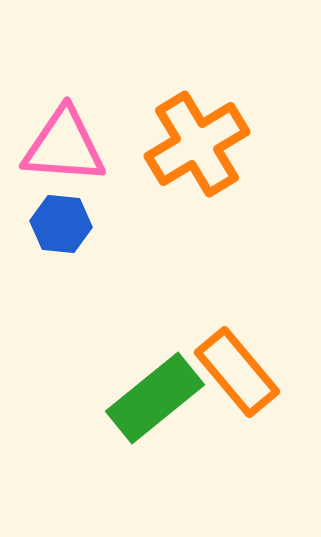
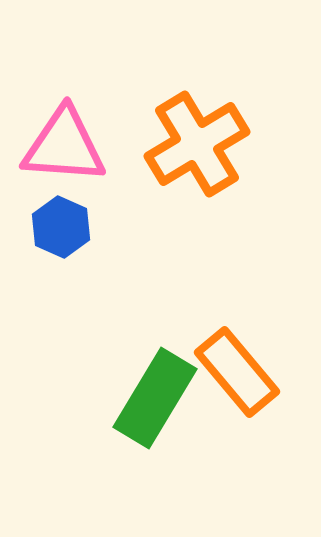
blue hexagon: moved 3 px down; rotated 18 degrees clockwise
green rectangle: rotated 20 degrees counterclockwise
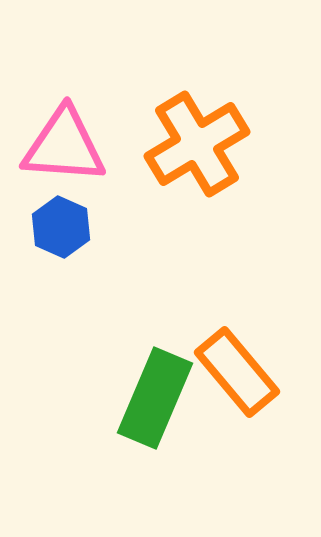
green rectangle: rotated 8 degrees counterclockwise
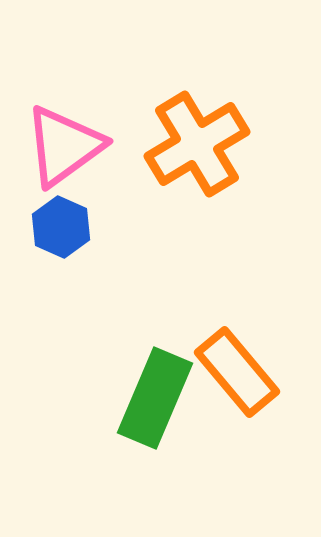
pink triangle: rotated 40 degrees counterclockwise
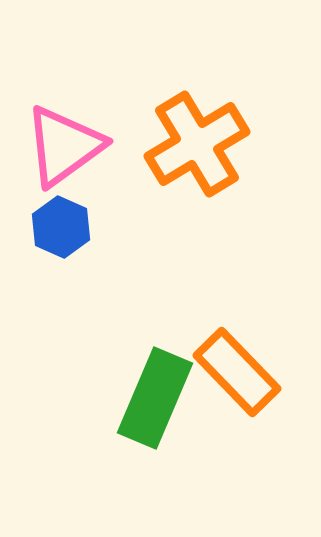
orange rectangle: rotated 4 degrees counterclockwise
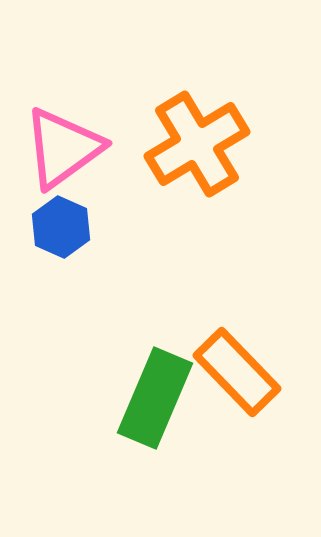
pink triangle: moved 1 px left, 2 px down
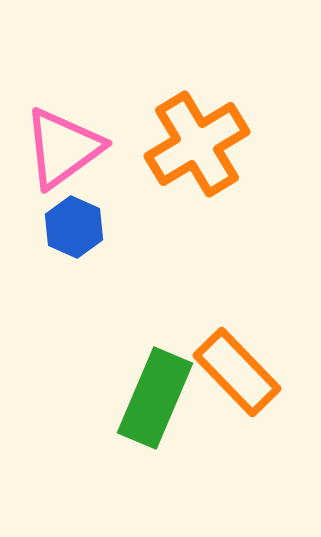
blue hexagon: moved 13 px right
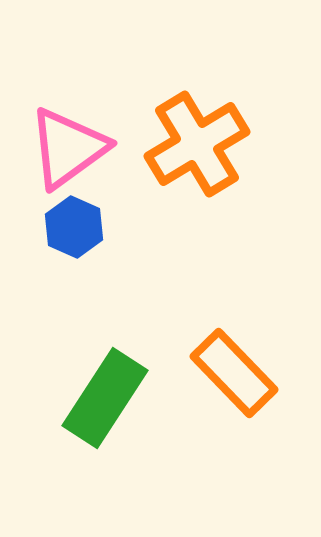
pink triangle: moved 5 px right
orange rectangle: moved 3 px left, 1 px down
green rectangle: moved 50 px left; rotated 10 degrees clockwise
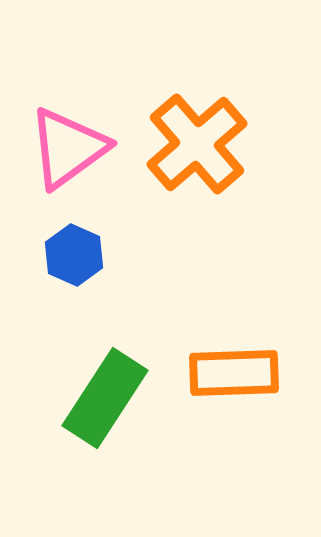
orange cross: rotated 10 degrees counterclockwise
blue hexagon: moved 28 px down
orange rectangle: rotated 48 degrees counterclockwise
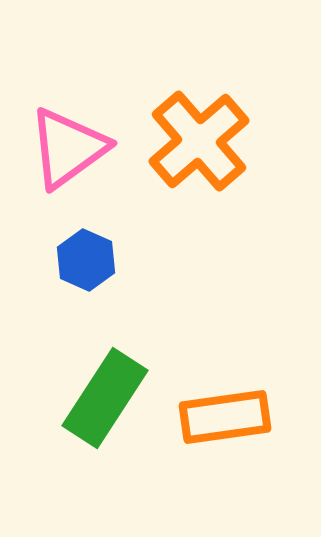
orange cross: moved 2 px right, 3 px up
blue hexagon: moved 12 px right, 5 px down
orange rectangle: moved 9 px left, 44 px down; rotated 6 degrees counterclockwise
